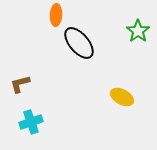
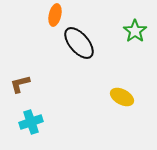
orange ellipse: moved 1 px left; rotated 10 degrees clockwise
green star: moved 3 px left
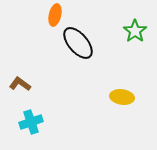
black ellipse: moved 1 px left
brown L-shape: rotated 50 degrees clockwise
yellow ellipse: rotated 20 degrees counterclockwise
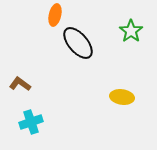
green star: moved 4 px left
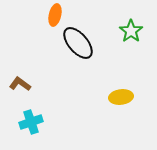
yellow ellipse: moved 1 px left; rotated 15 degrees counterclockwise
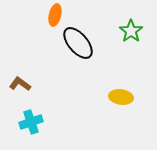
yellow ellipse: rotated 15 degrees clockwise
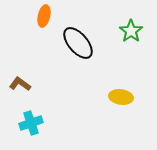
orange ellipse: moved 11 px left, 1 px down
cyan cross: moved 1 px down
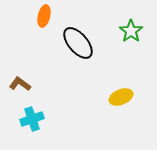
yellow ellipse: rotated 30 degrees counterclockwise
cyan cross: moved 1 px right, 4 px up
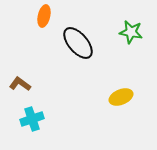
green star: moved 1 px down; rotated 25 degrees counterclockwise
